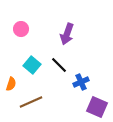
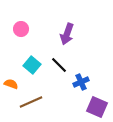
orange semicircle: rotated 88 degrees counterclockwise
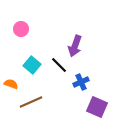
purple arrow: moved 8 px right, 12 px down
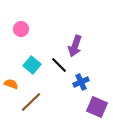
brown line: rotated 20 degrees counterclockwise
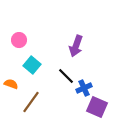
pink circle: moved 2 px left, 11 px down
purple arrow: moved 1 px right
black line: moved 7 px right, 11 px down
blue cross: moved 3 px right, 6 px down
brown line: rotated 10 degrees counterclockwise
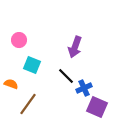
purple arrow: moved 1 px left, 1 px down
cyan square: rotated 18 degrees counterclockwise
brown line: moved 3 px left, 2 px down
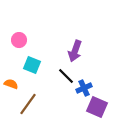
purple arrow: moved 4 px down
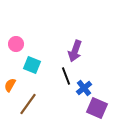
pink circle: moved 3 px left, 4 px down
black line: rotated 24 degrees clockwise
orange semicircle: moved 1 px left, 1 px down; rotated 80 degrees counterclockwise
blue cross: rotated 14 degrees counterclockwise
purple square: moved 1 px down
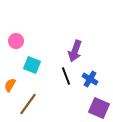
pink circle: moved 3 px up
blue cross: moved 6 px right, 9 px up; rotated 21 degrees counterclockwise
purple square: moved 2 px right
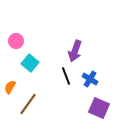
cyan square: moved 2 px left, 2 px up; rotated 18 degrees clockwise
orange semicircle: moved 2 px down
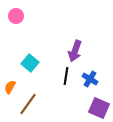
pink circle: moved 25 px up
black line: rotated 30 degrees clockwise
